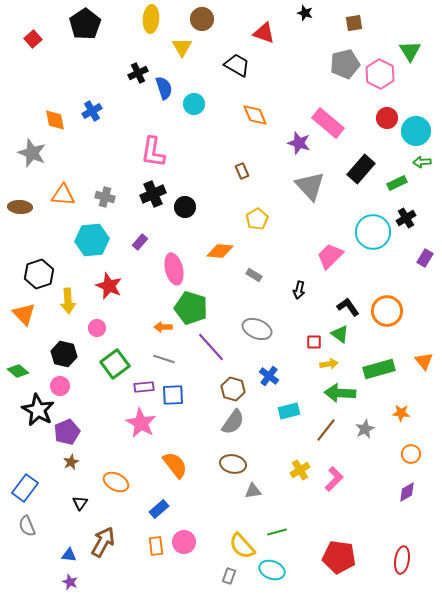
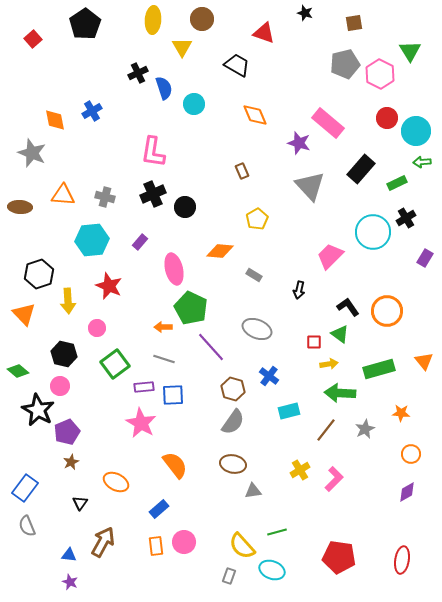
yellow ellipse at (151, 19): moved 2 px right, 1 px down
green pentagon at (191, 308): rotated 8 degrees clockwise
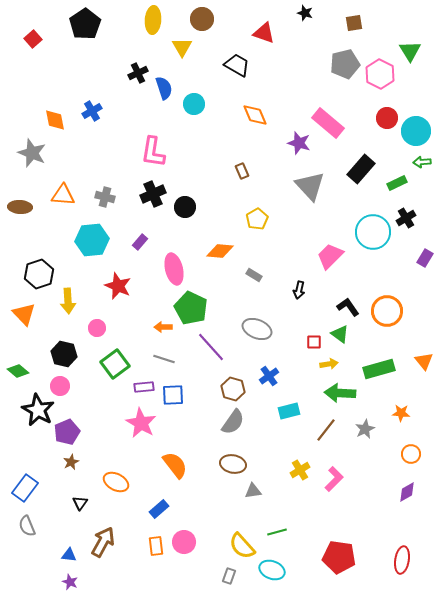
red star at (109, 286): moved 9 px right
blue cross at (269, 376): rotated 18 degrees clockwise
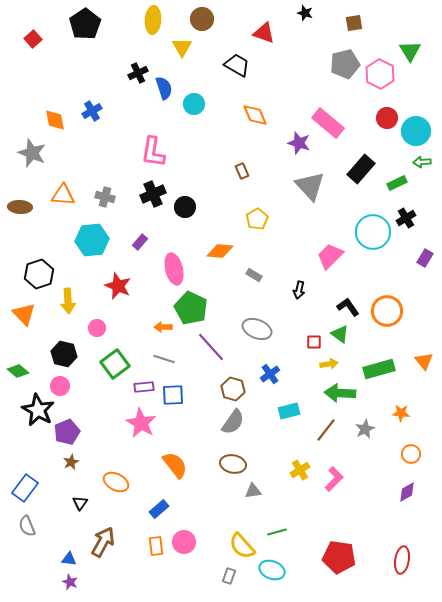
blue cross at (269, 376): moved 1 px right, 2 px up
blue triangle at (69, 555): moved 4 px down
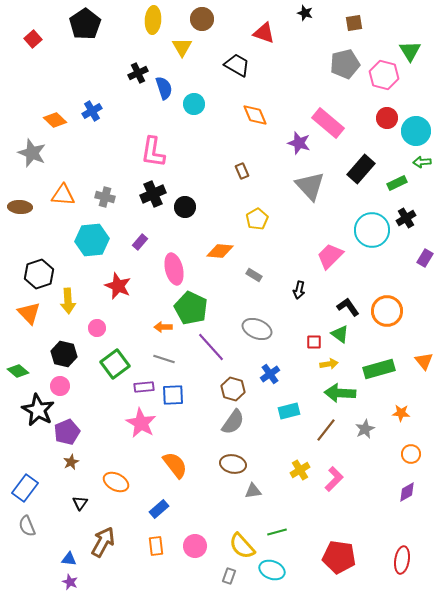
pink hexagon at (380, 74): moved 4 px right, 1 px down; rotated 12 degrees counterclockwise
orange diamond at (55, 120): rotated 35 degrees counterclockwise
cyan circle at (373, 232): moved 1 px left, 2 px up
orange triangle at (24, 314): moved 5 px right, 1 px up
pink circle at (184, 542): moved 11 px right, 4 px down
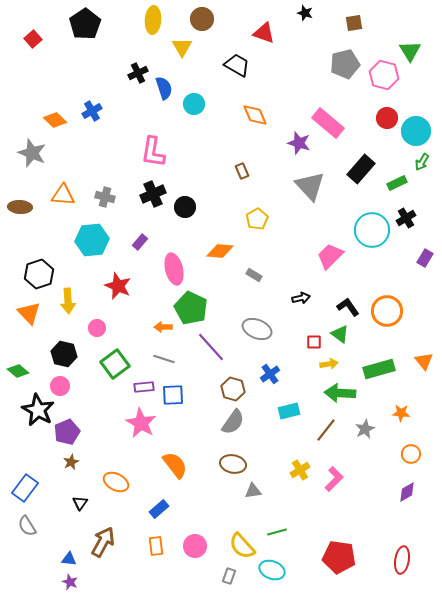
green arrow at (422, 162): rotated 54 degrees counterclockwise
black arrow at (299, 290): moved 2 px right, 8 px down; rotated 114 degrees counterclockwise
gray semicircle at (27, 526): rotated 10 degrees counterclockwise
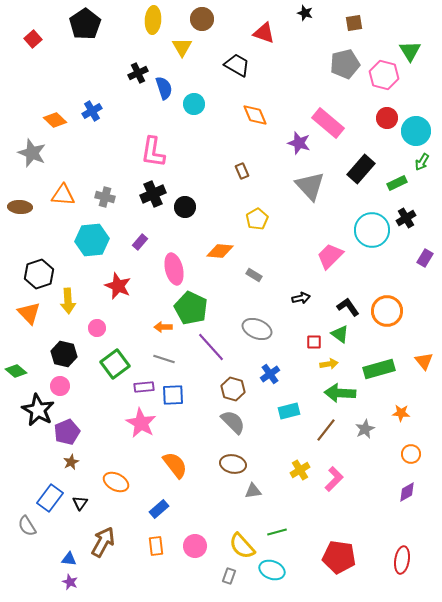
green diamond at (18, 371): moved 2 px left
gray semicircle at (233, 422): rotated 80 degrees counterclockwise
blue rectangle at (25, 488): moved 25 px right, 10 px down
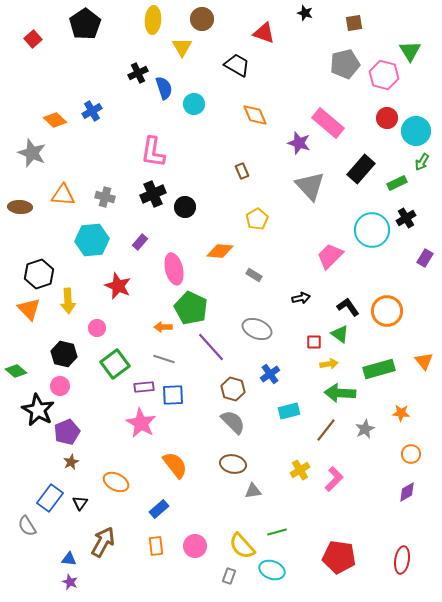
orange triangle at (29, 313): moved 4 px up
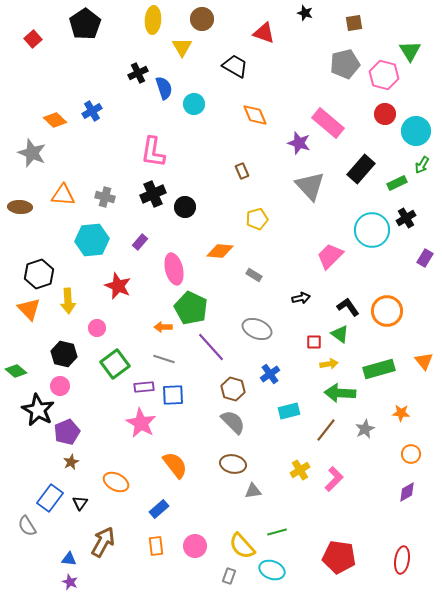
black trapezoid at (237, 65): moved 2 px left, 1 px down
red circle at (387, 118): moved 2 px left, 4 px up
green arrow at (422, 162): moved 3 px down
yellow pentagon at (257, 219): rotated 15 degrees clockwise
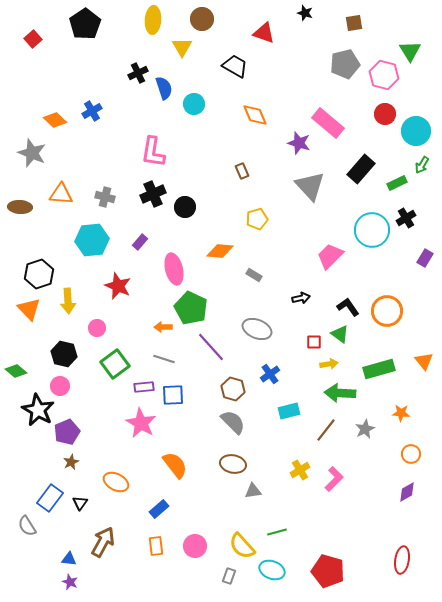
orange triangle at (63, 195): moved 2 px left, 1 px up
red pentagon at (339, 557): moved 11 px left, 14 px down; rotated 8 degrees clockwise
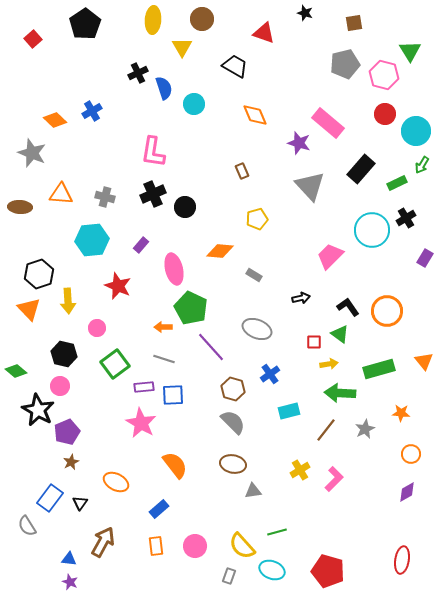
purple rectangle at (140, 242): moved 1 px right, 3 px down
